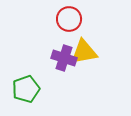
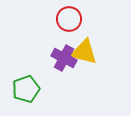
yellow triangle: rotated 24 degrees clockwise
purple cross: rotated 10 degrees clockwise
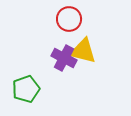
yellow triangle: moved 1 px left, 1 px up
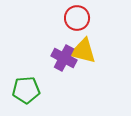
red circle: moved 8 px right, 1 px up
green pentagon: moved 1 px down; rotated 16 degrees clockwise
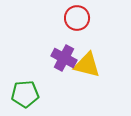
yellow triangle: moved 4 px right, 14 px down
green pentagon: moved 1 px left, 4 px down
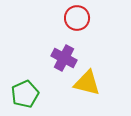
yellow triangle: moved 18 px down
green pentagon: rotated 20 degrees counterclockwise
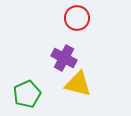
yellow triangle: moved 9 px left, 1 px down
green pentagon: moved 2 px right
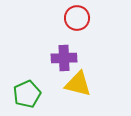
purple cross: rotated 30 degrees counterclockwise
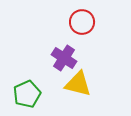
red circle: moved 5 px right, 4 px down
purple cross: rotated 35 degrees clockwise
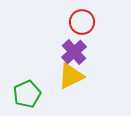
purple cross: moved 10 px right, 6 px up; rotated 15 degrees clockwise
yellow triangle: moved 7 px left, 8 px up; rotated 40 degrees counterclockwise
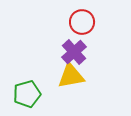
yellow triangle: rotated 16 degrees clockwise
green pentagon: rotated 8 degrees clockwise
